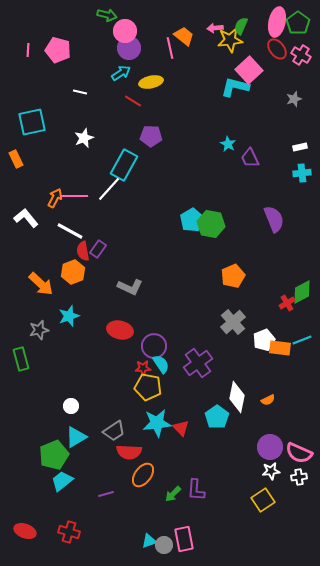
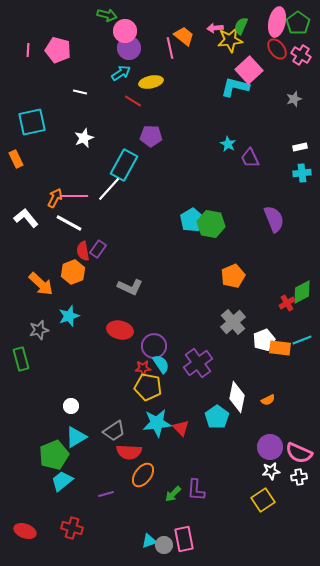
white line at (70, 231): moved 1 px left, 8 px up
red cross at (69, 532): moved 3 px right, 4 px up
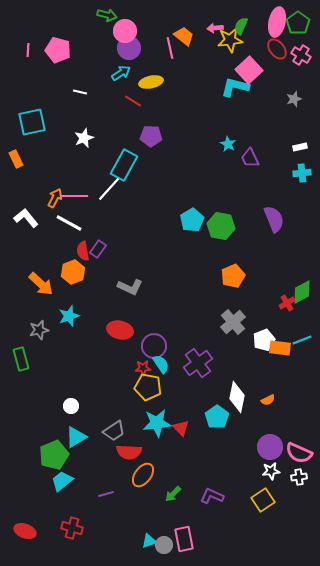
green hexagon at (211, 224): moved 10 px right, 2 px down
purple L-shape at (196, 490): moved 16 px right, 6 px down; rotated 110 degrees clockwise
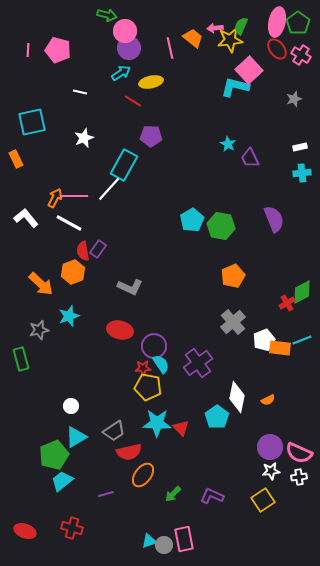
orange trapezoid at (184, 36): moved 9 px right, 2 px down
cyan star at (157, 423): rotated 8 degrees clockwise
red semicircle at (129, 452): rotated 15 degrees counterclockwise
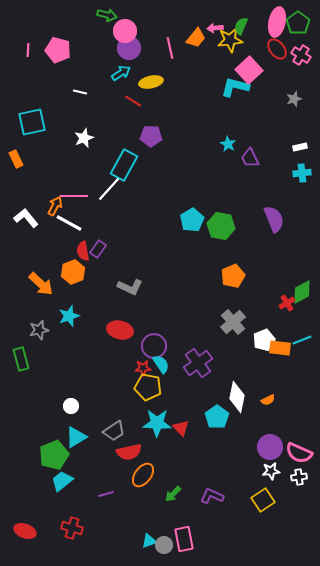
orange trapezoid at (193, 38): moved 3 px right; rotated 90 degrees clockwise
orange arrow at (55, 198): moved 8 px down
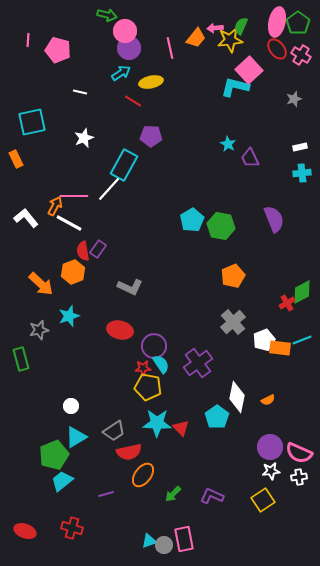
pink line at (28, 50): moved 10 px up
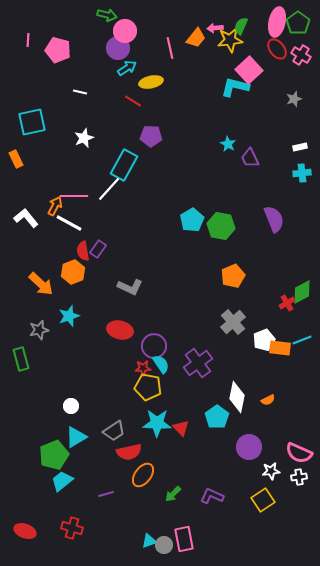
purple circle at (129, 48): moved 11 px left
cyan arrow at (121, 73): moved 6 px right, 5 px up
purple circle at (270, 447): moved 21 px left
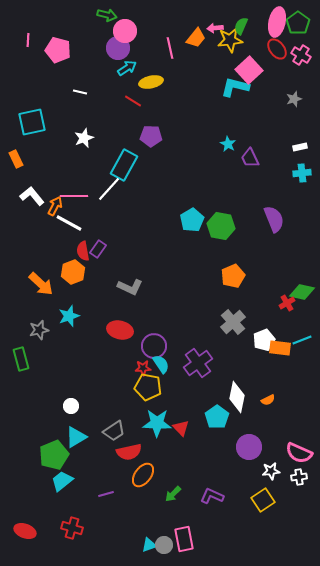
white L-shape at (26, 218): moved 6 px right, 22 px up
green diamond at (302, 292): rotated 40 degrees clockwise
cyan triangle at (149, 541): moved 4 px down
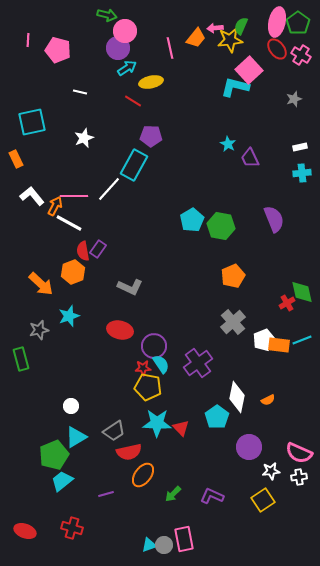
cyan rectangle at (124, 165): moved 10 px right
green diamond at (302, 292): rotated 65 degrees clockwise
orange rectangle at (280, 348): moved 1 px left, 3 px up
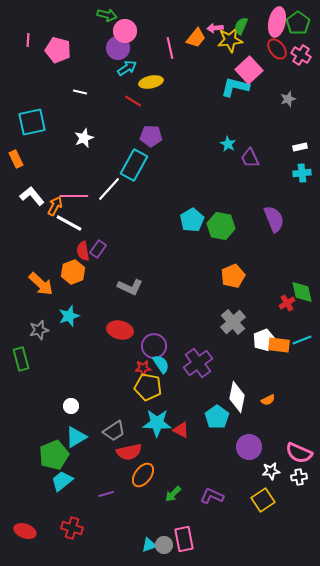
gray star at (294, 99): moved 6 px left
red triangle at (181, 428): moved 2 px down; rotated 18 degrees counterclockwise
